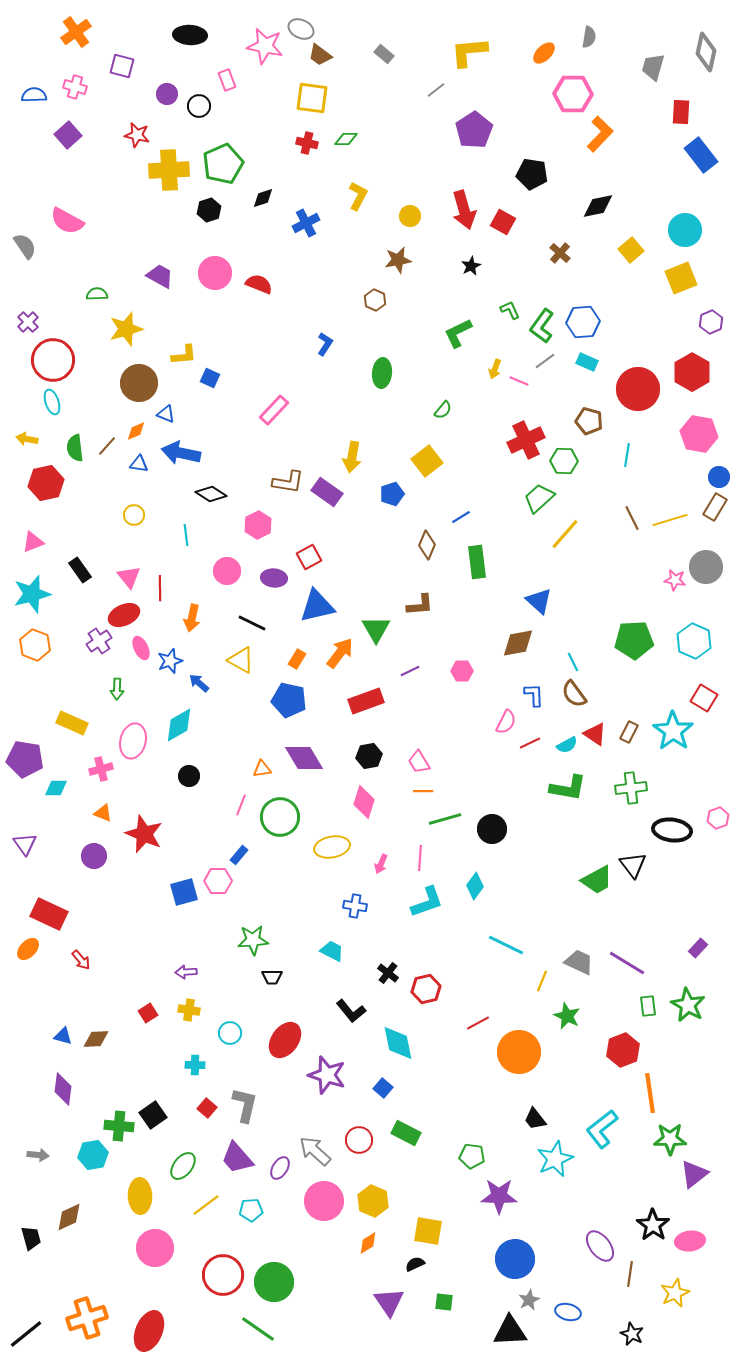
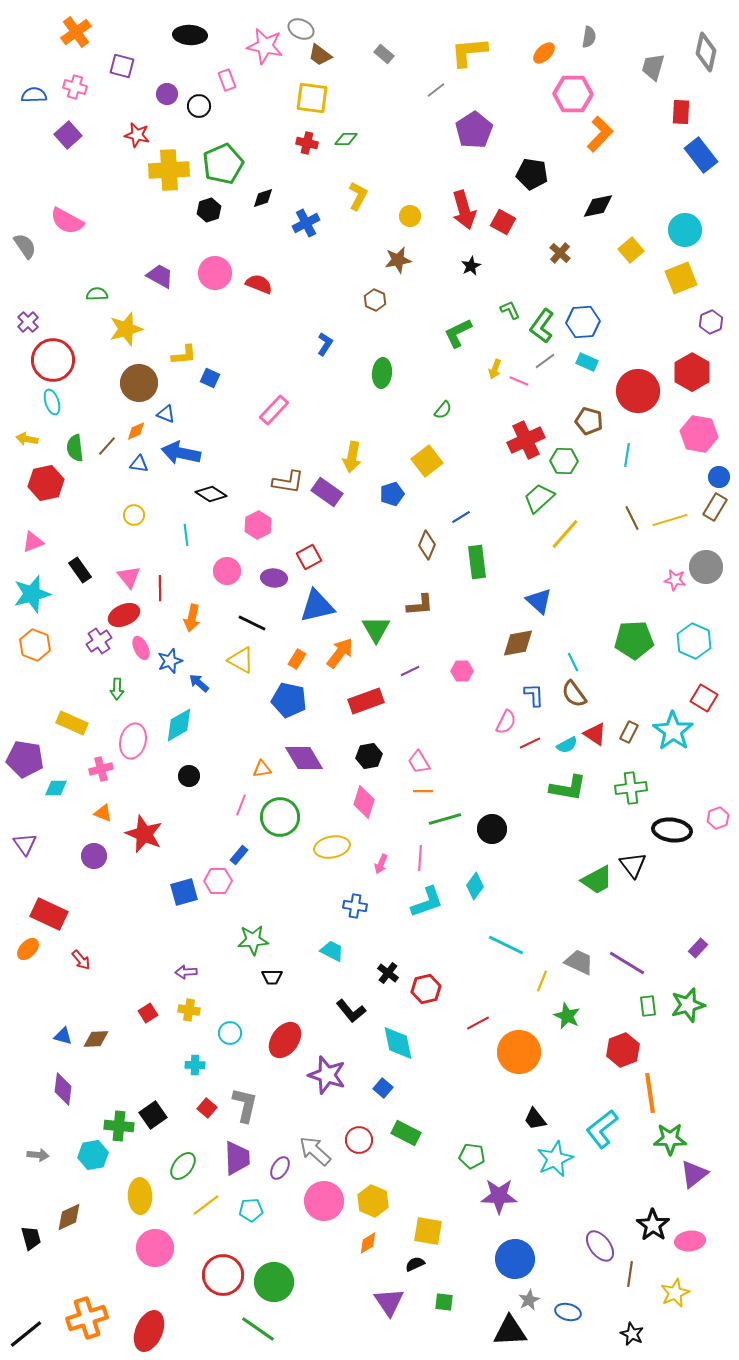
red circle at (638, 389): moved 2 px down
green star at (688, 1005): rotated 28 degrees clockwise
purple trapezoid at (237, 1158): rotated 141 degrees counterclockwise
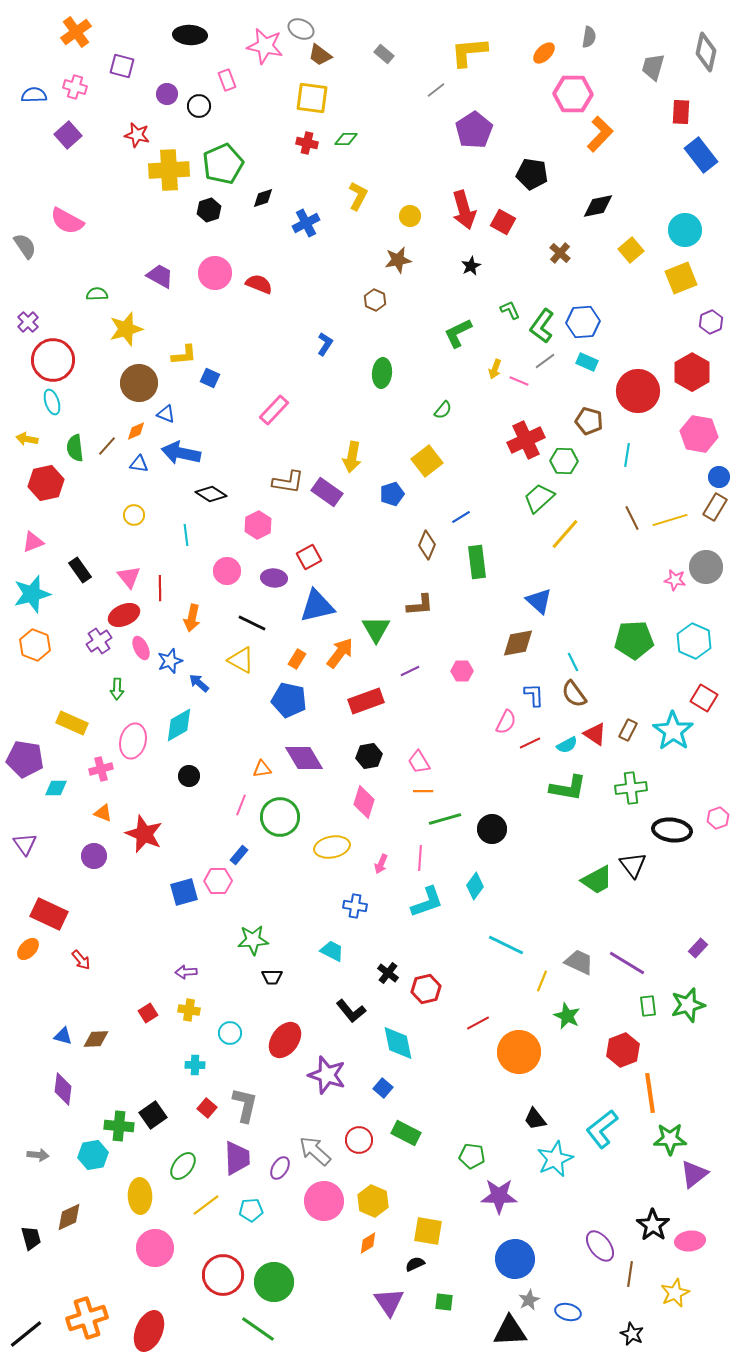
brown rectangle at (629, 732): moved 1 px left, 2 px up
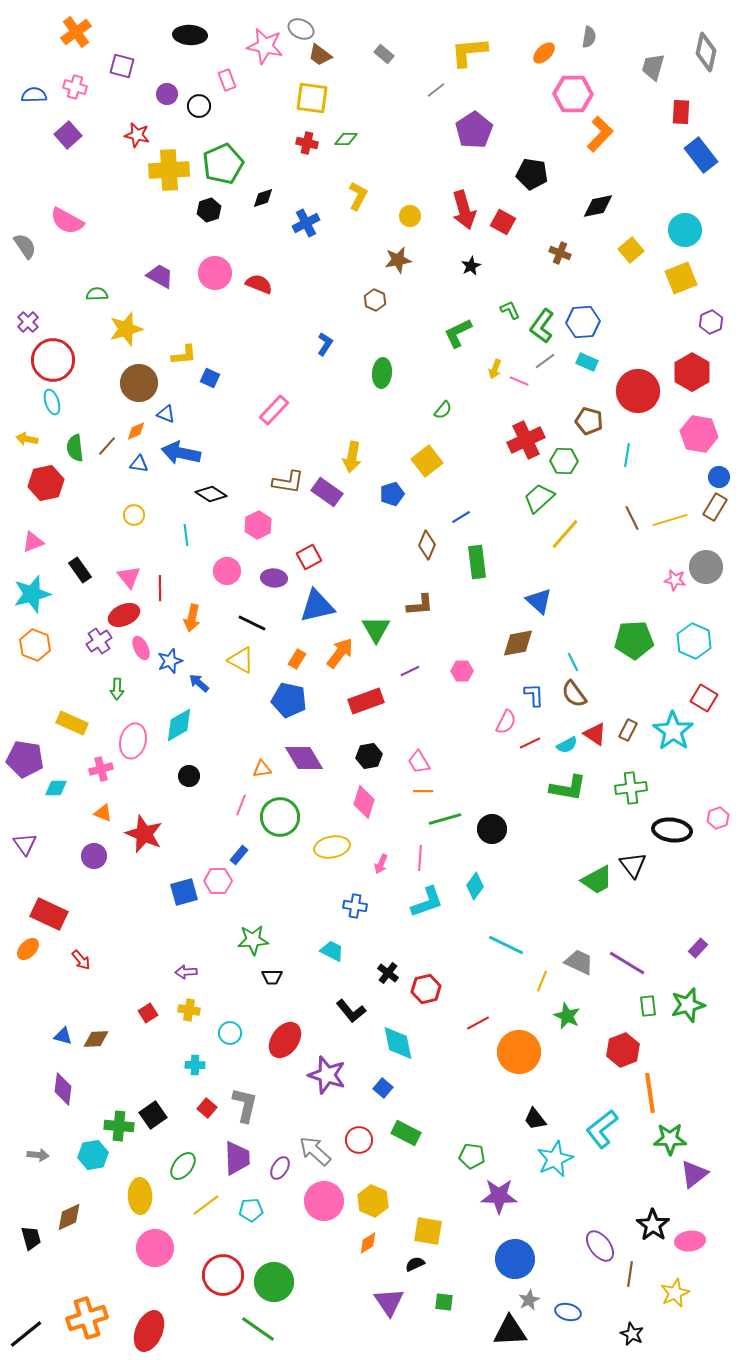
brown cross at (560, 253): rotated 20 degrees counterclockwise
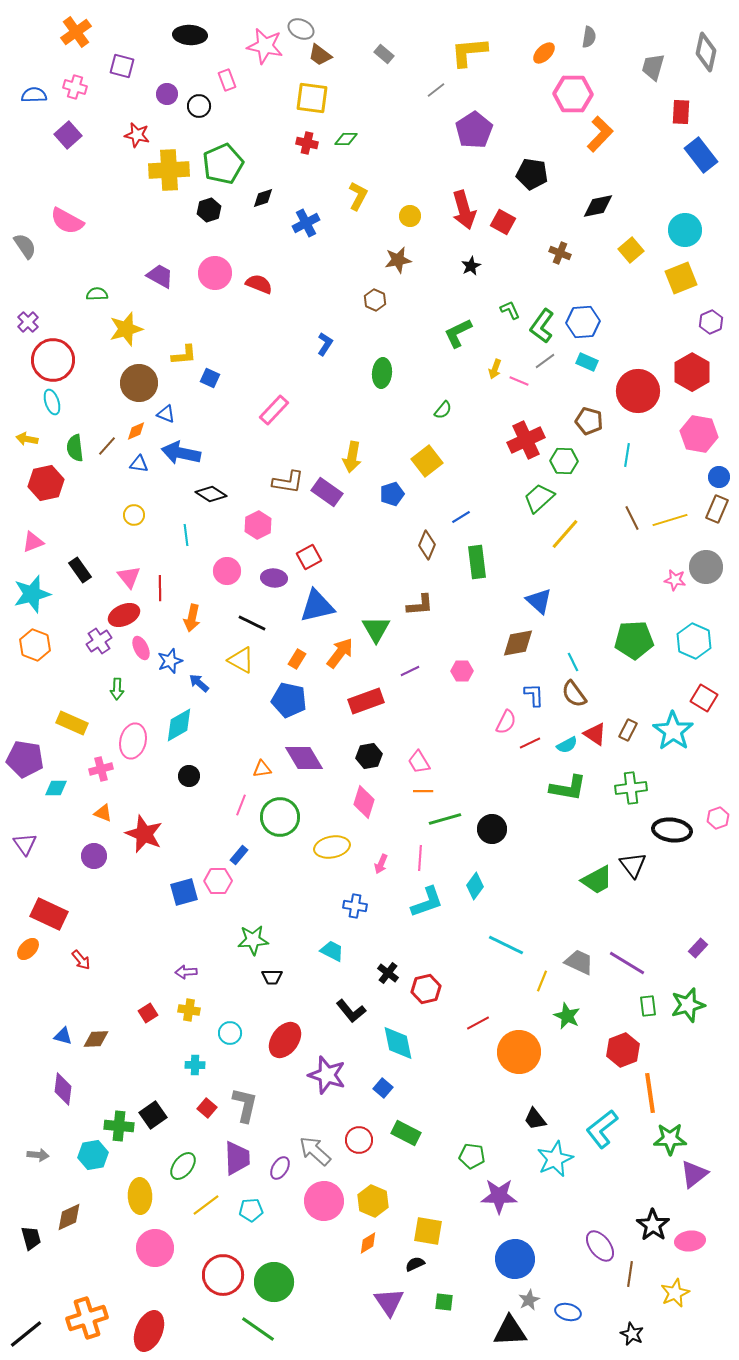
brown rectangle at (715, 507): moved 2 px right, 2 px down; rotated 8 degrees counterclockwise
